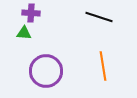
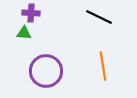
black line: rotated 8 degrees clockwise
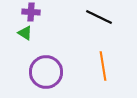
purple cross: moved 1 px up
green triangle: moved 1 px right; rotated 28 degrees clockwise
purple circle: moved 1 px down
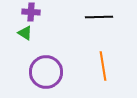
black line: rotated 28 degrees counterclockwise
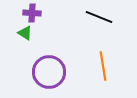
purple cross: moved 1 px right, 1 px down
black line: rotated 24 degrees clockwise
purple circle: moved 3 px right
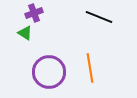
purple cross: moved 2 px right; rotated 24 degrees counterclockwise
orange line: moved 13 px left, 2 px down
